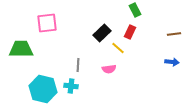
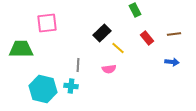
red rectangle: moved 17 px right, 6 px down; rotated 64 degrees counterclockwise
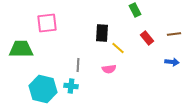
black rectangle: rotated 42 degrees counterclockwise
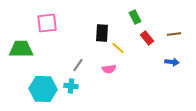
green rectangle: moved 7 px down
gray line: rotated 32 degrees clockwise
cyan hexagon: rotated 12 degrees counterclockwise
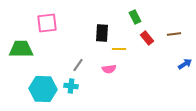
yellow line: moved 1 px right, 1 px down; rotated 40 degrees counterclockwise
blue arrow: moved 13 px right, 2 px down; rotated 40 degrees counterclockwise
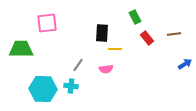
yellow line: moved 4 px left
pink semicircle: moved 3 px left
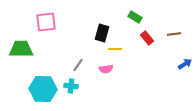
green rectangle: rotated 32 degrees counterclockwise
pink square: moved 1 px left, 1 px up
black rectangle: rotated 12 degrees clockwise
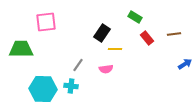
black rectangle: rotated 18 degrees clockwise
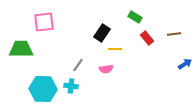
pink square: moved 2 px left
